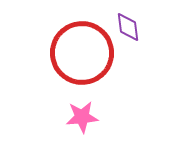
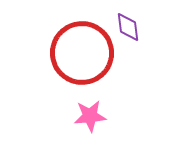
pink star: moved 8 px right, 1 px up
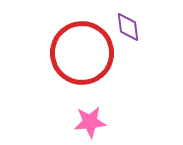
pink star: moved 6 px down
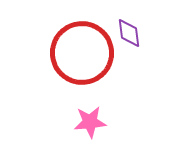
purple diamond: moved 1 px right, 6 px down
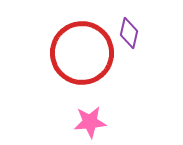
purple diamond: rotated 20 degrees clockwise
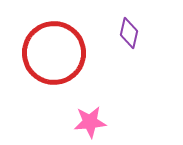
red circle: moved 28 px left
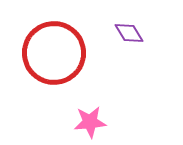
purple diamond: rotated 44 degrees counterclockwise
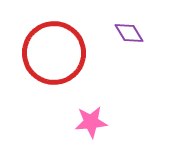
pink star: moved 1 px right
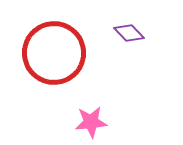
purple diamond: rotated 12 degrees counterclockwise
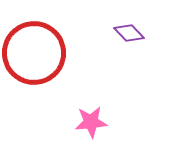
red circle: moved 20 px left
